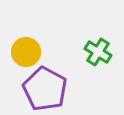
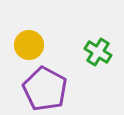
yellow circle: moved 3 px right, 7 px up
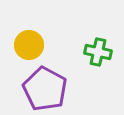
green cross: rotated 20 degrees counterclockwise
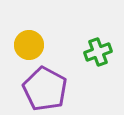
green cross: rotated 32 degrees counterclockwise
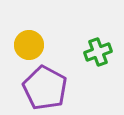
purple pentagon: moved 1 px up
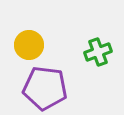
purple pentagon: rotated 21 degrees counterclockwise
